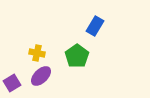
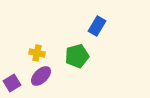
blue rectangle: moved 2 px right
green pentagon: rotated 20 degrees clockwise
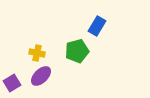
green pentagon: moved 5 px up
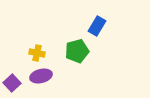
purple ellipse: rotated 30 degrees clockwise
purple square: rotated 12 degrees counterclockwise
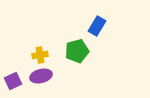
yellow cross: moved 3 px right, 2 px down; rotated 21 degrees counterclockwise
purple square: moved 1 px right, 2 px up; rotated 18 degrees clockwise
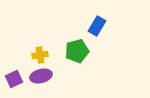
purple square: moved 1 px right, 2 px up
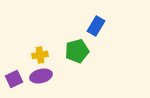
blue rectangle: moved 1 px left
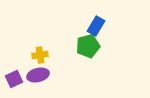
green pentagon: moved 11 px right, 5 px up
purple ellipse: moved 3 px left, 1 px up
